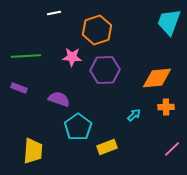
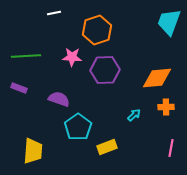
pink line: moved 1 px left, 1 px up; rotated 36 degrees counterclockwise
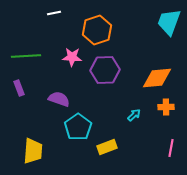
purple rectangle: rotated 49 degrees clockwise
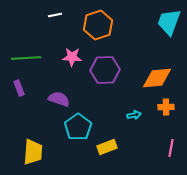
white line: moved 1 px right, 2 px down
orange hexagon: moved 1 px right, 5 px up
green line: moved 2 px down
cyan arrow: rotated 32 degrees clockwise
yellow trapezoid: moved 1 px down
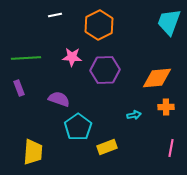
orange hexagon: moved 1 px right; rotated 8 degrees counterclockwise
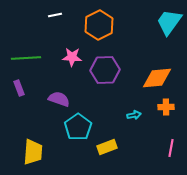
cyan trapezoid: rotated 16 degrees clockwise
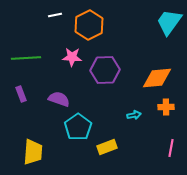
orange hexagon: moved 10 px left
purple rectangle: moved 2 px right, 6 px down
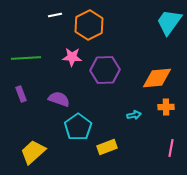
yellow trapezoid: rotated 136 degrees counterclockwise
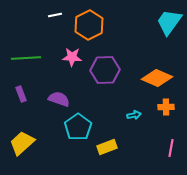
orange diamond: rotated 28 degrees clockwise
yellow trapezoid: moved 11 px left, 9 px up
